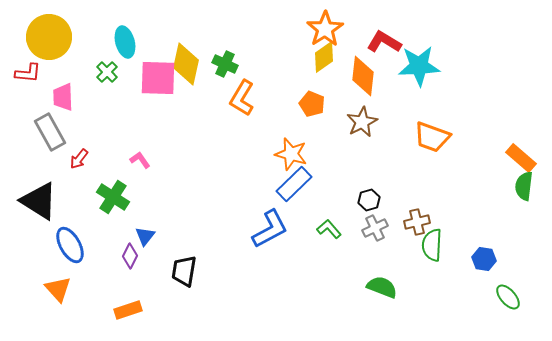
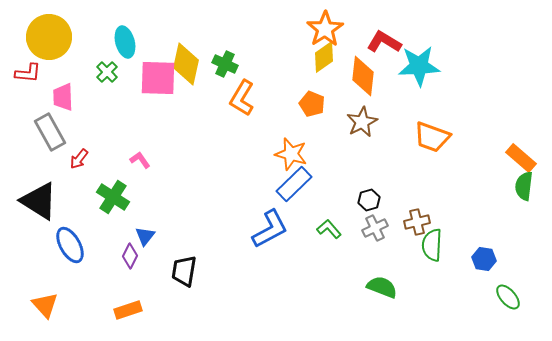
orange triangle at (58, 289): moved 13 px left, 16 px down
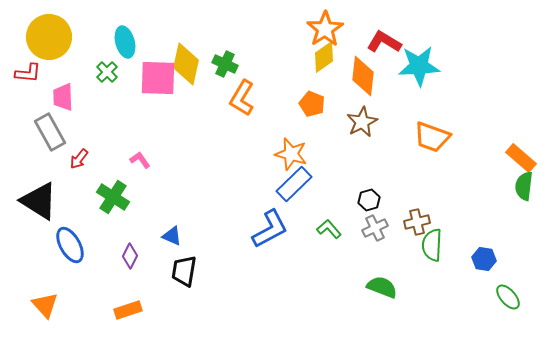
blue triangle at (145, 236): moved 27 px right; rotated 45 degrees counterclockwise
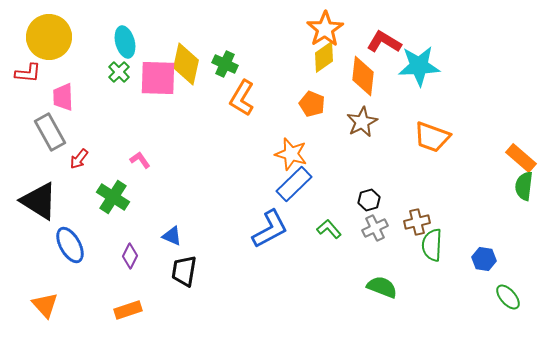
green cross at (107, 72): moved 12 px right
